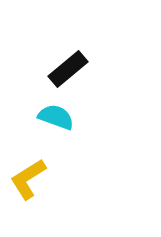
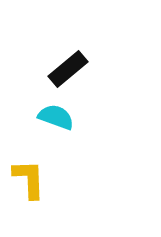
yellow L-shape: moved 1 px right; rotated 120 degrees clockwise
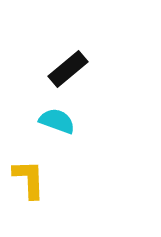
cyan semicircle: moved 1 px right, 4 px down
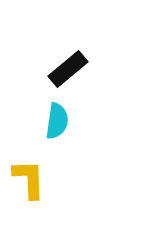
cyan semicircle: rotated 78 degrees clockwise
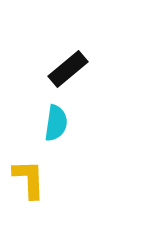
cyan semicircle: moved 1 px left, 2 px down
